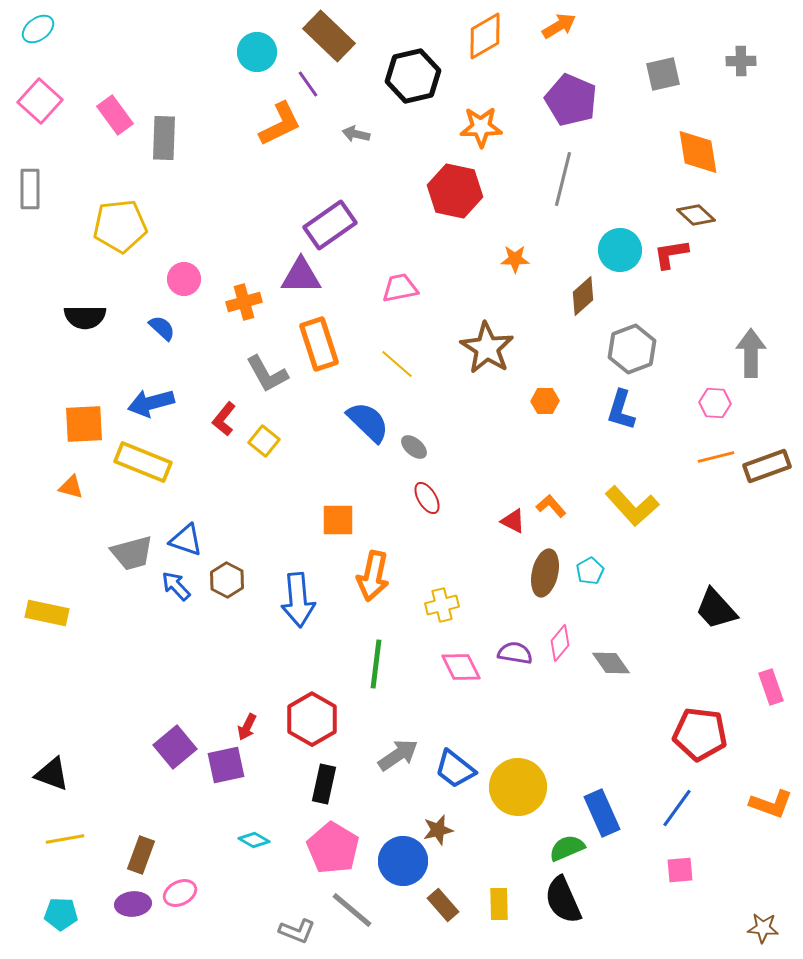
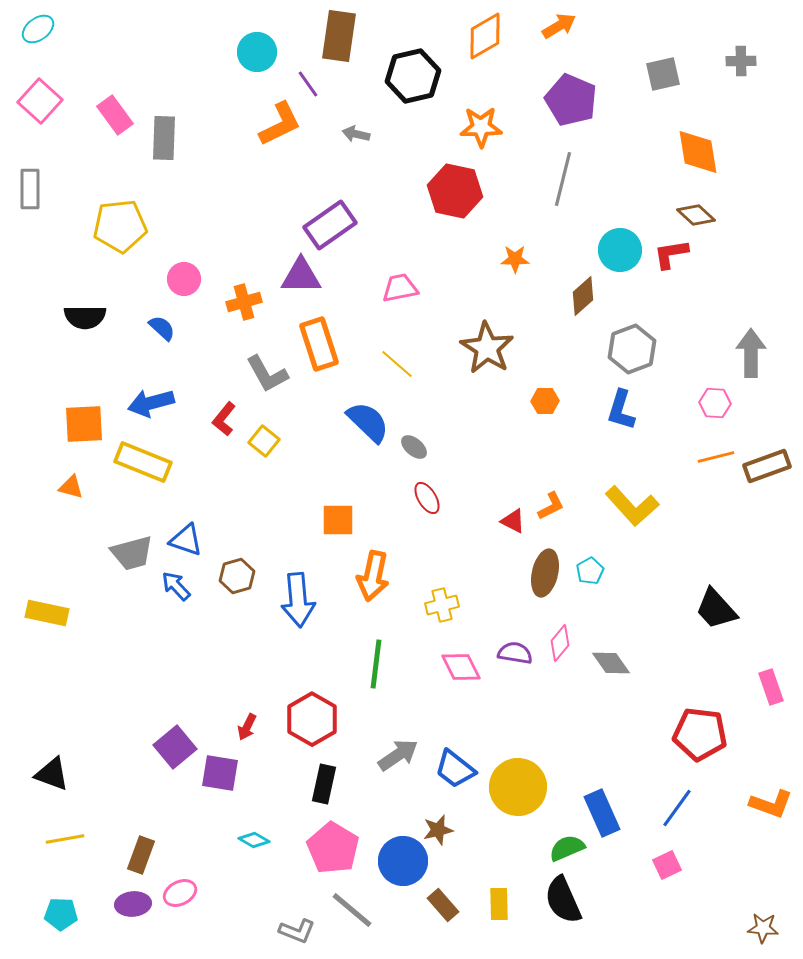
brown rectangle at (329, 36): moved 10 px right; rotated 54 degrees clockwise
orange L-shape at (551, 506): rotated 104 degrees clockwise
brown hexagon at (227, 580): moved 10 px right, 4 px up; rotated 16 degrees clockwise
purple square at (226, 765): moved 6 px left, 8 px down; rotated 21 degrees clockwise
pink square at (680, 870): moved 13 px left, 5 px up; rotated 20 degrees counterclockwise
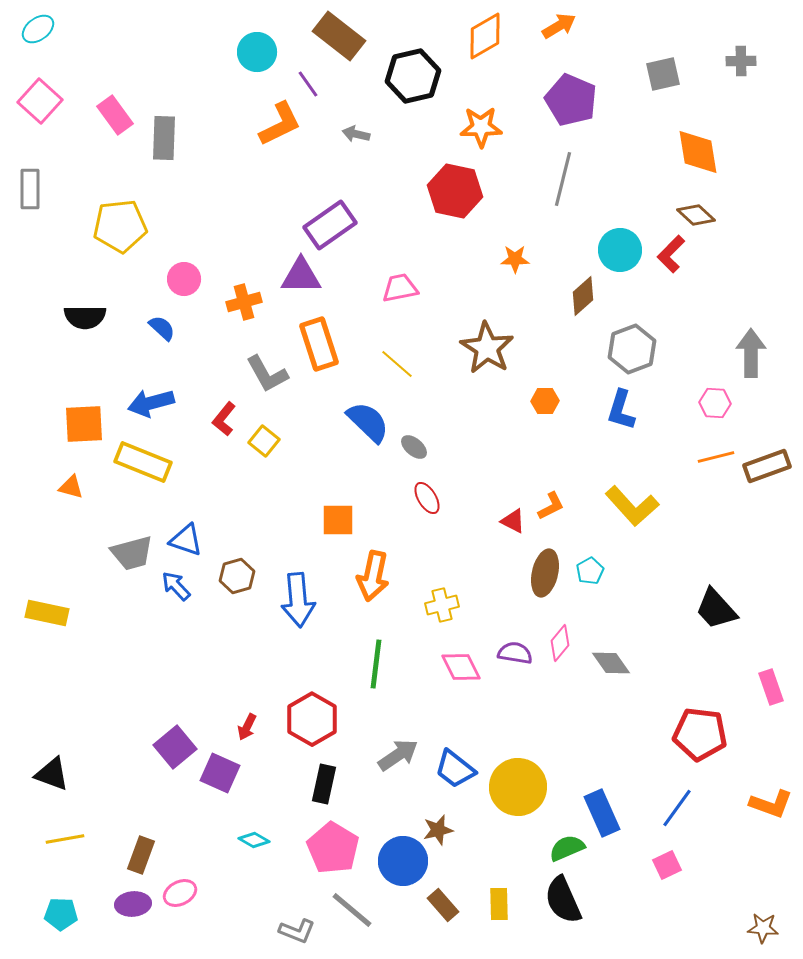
brown rectangle at (339, 36): rotated 60 degrees counterclockwise
red L-shape at (671, 254): rotated 36 degrees counterclockwise
purple square at (220, 773): rotated 15 degrees clockwise
